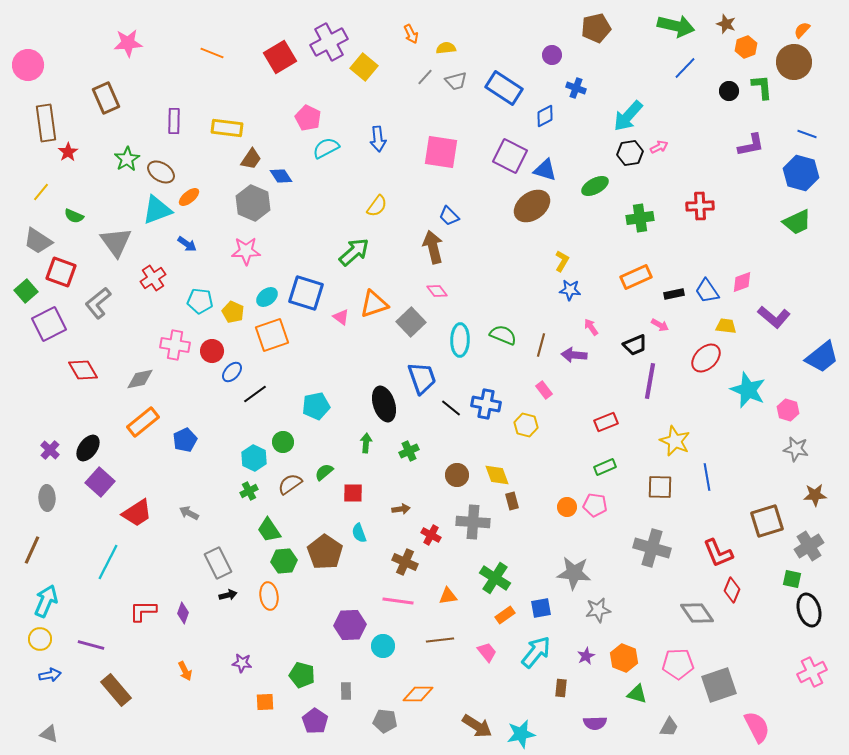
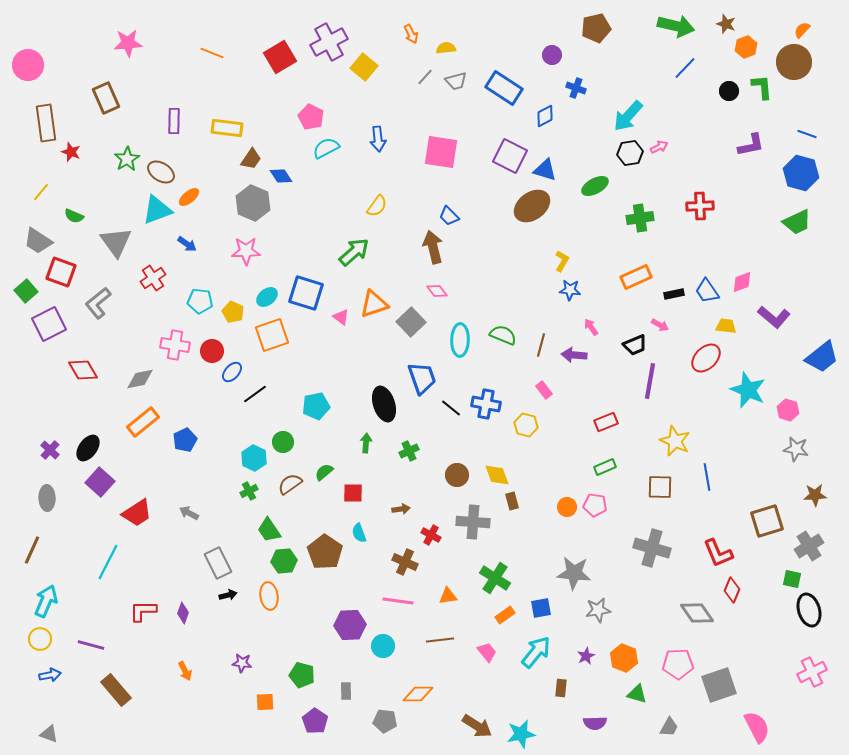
pink pentagon at (308, 118): moved 3 px right, 1 px up
red star at (68, 152): moved 3 px right; rotated 18 degrees counterclockwise
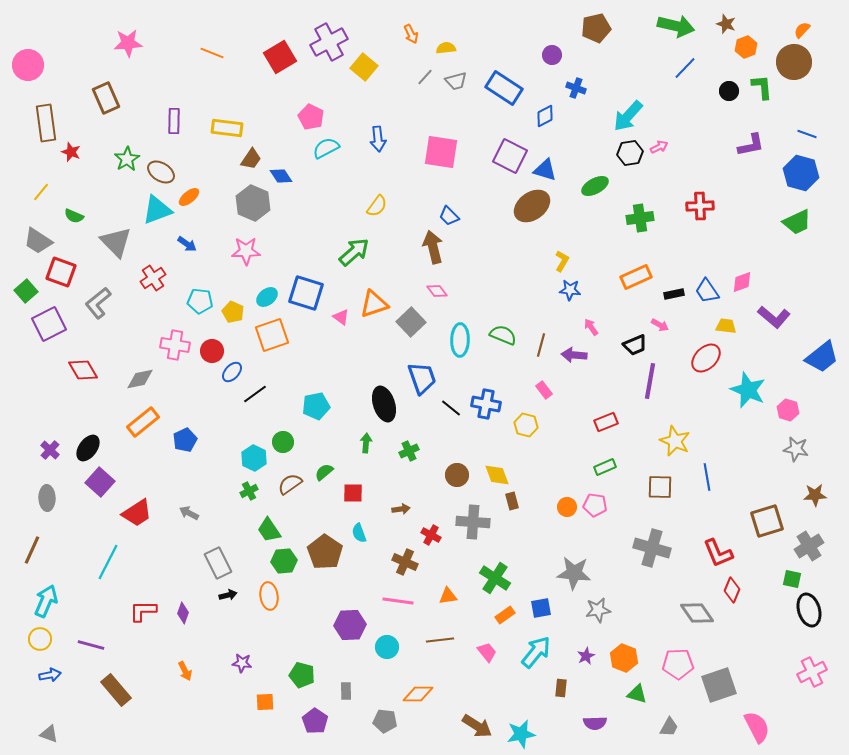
gray triangle at (116, 242): rotated 8 degrees counterclockwise
cyan circle at (383, 646): moved 4 px right, 1 px down
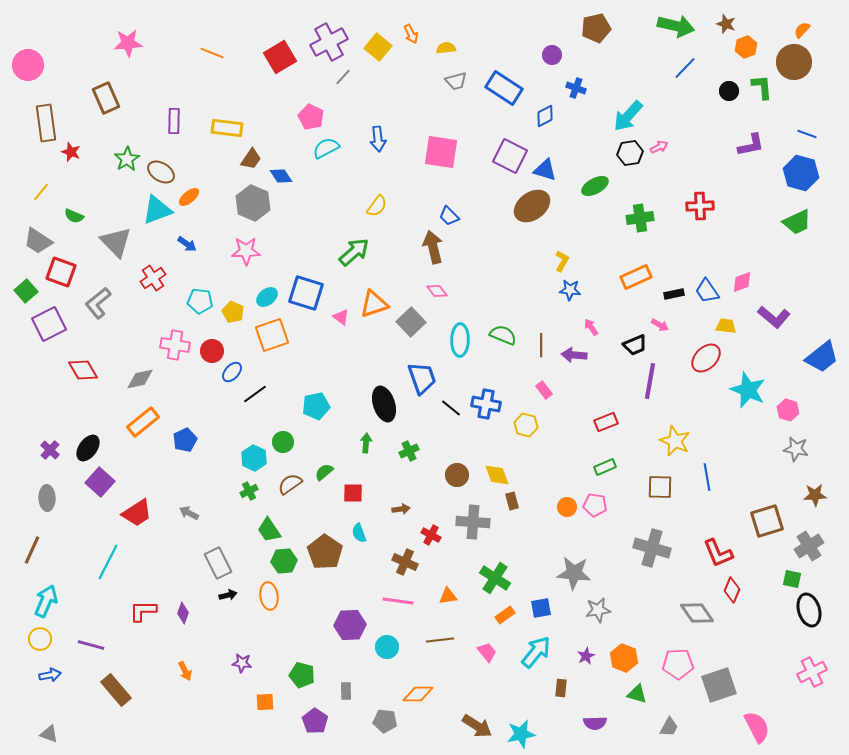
yellow square at (364, 67): moved 14 px right, 20 px up
gray line at (425, 77): moved 82 px left
brown line at (541, 345): rotated 15 degrees counterclockwise
